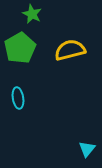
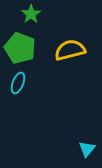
green star: moved 1 px left; rotated 12 degrees clockwise
green pentagon: rotated 20 degrees counterclockwise
cyan ellipse: moved 15 px up; rotated 30 degrees clockwise
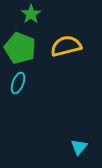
yellow semicircle: moved 4 px left, 4 px up
cyan triangle: moved 8 px left, 2 px up
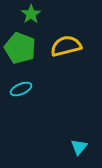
cyan ellipse: moved 3 px right, 6 px down; rotated 45 degrees clockwise
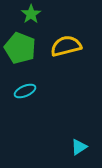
cyan ellipse: moved 4 px right, 2 px down
cyan triangle: rotated 18 degrees clockwise
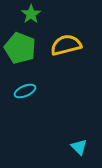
yellow semicircle: moved 1 px up
cyan triangle: rotated 42 degrees counterclockwise
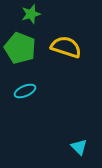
green star: rotated 18 degrees clockwise
yellow semicircle: moved 2 px down; rotated 32 degrees clockwise
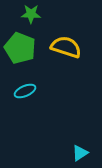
green star: rotated 18 degrees clockwise
cyan triangle: moved 1 px right, 6 px down; rotated 42 degrees clockwise
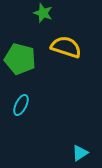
green star: moved 12 px right, 1 px up; rotated 18 degrees clockwise
green pentagon: moved 11 px down; rotated 8 degrees counterclockwise
cyan ellipse: moved 4 px left, 14 px down; rotated 40 degrees counterclockwise
